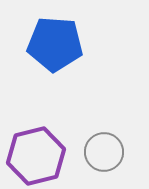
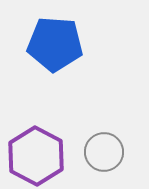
purple hexagon: rotated 18 degrees counterclockwise
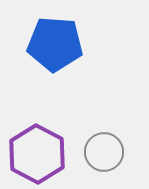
purple hexagon: moved 1 px right, 2 px up
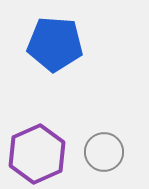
purple hexagon: rotated 8 degrees clockwise
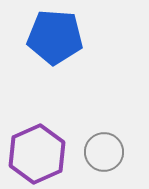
blue pentagon: moved 7 px up
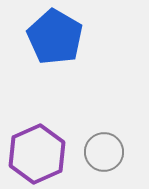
blue pentagon: rotated 26 degrees clockwise
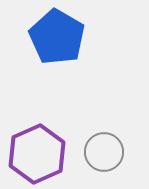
blue pentagon: moved 2 px right
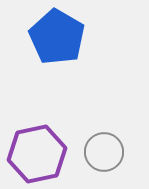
purple hexagon: rotated 12 degrees clockwise
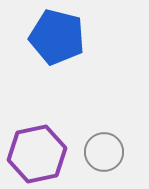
blue pentagon: rotated 16 degrees counterclockwise
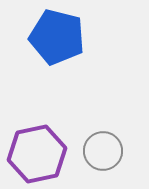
gray circle: moved 1 px left, 1 px up
